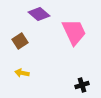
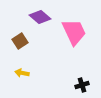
purple diamond: moved 1 px right, 3 px down
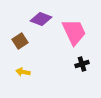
purple diamond: moved 1 px right, 2 px down; rotated 20 degrees counterclockwise
yellow arrow: moved 1 px right, 1 px up
black cross: moved 21 px up
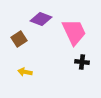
brown square: moved 1 px left, 2 px up
black cross: moved 2 px up; rotated 24 degrees clockwise
yellow arrow: moved 2 px right
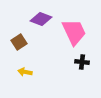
brown square: moved 3 px down
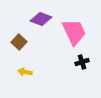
brown square: rotated 14 degrees counterclockwise
black cross: rotated 24 degrees counterclockwise
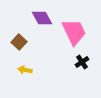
purple diamond: moved 1 px right, 1 px up; rotated 40 degrees clockwise
black cross: rotated 16 degrees counterclockwise
yellow arrow: moved 2 px up
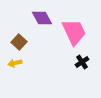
yellow arrow: moved 10 px left, 7 px up; rotated 24 degrees counterclockwise
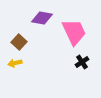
purple diamond: rotated 50 degrees counterclockwise
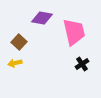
pink trapezoid: rotated 12 degrees clockwise
black cross: moved 2 px down
